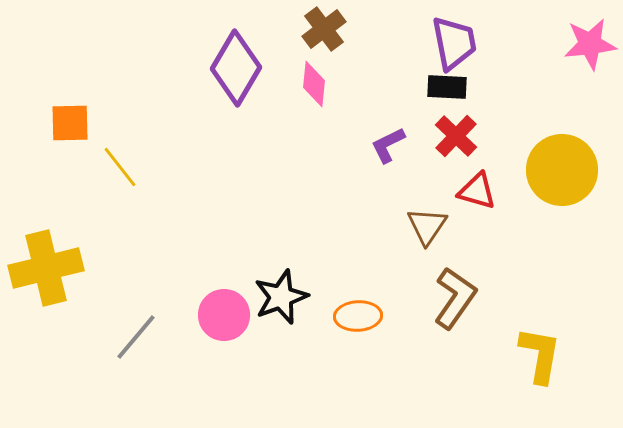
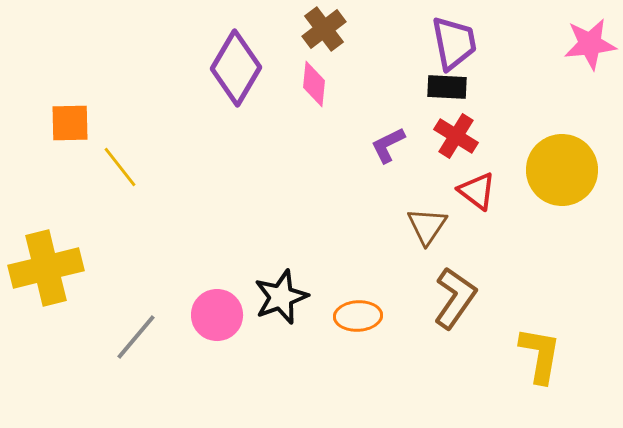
red cross: rotated 12 degrees counterclockwise
red triangle: rotated 21 degrees clockwise
pink circle: moved 7 px left
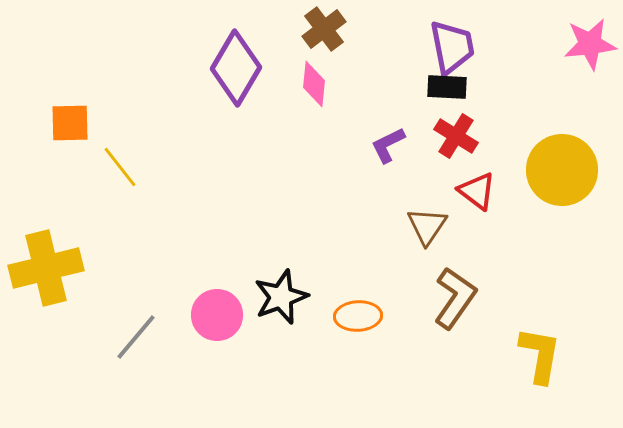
purple trapezoid: moved 2 px left, 4 px down
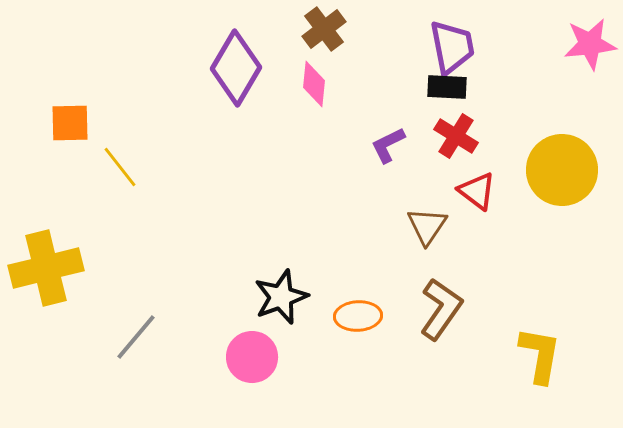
brown L-shape: moved 14 px left, 11 px down
pink circle: moved 35 px right, 42 px down
